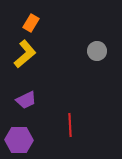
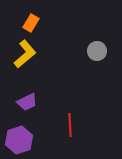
purple trapezoid: moved 1 px right, 2 px down
purple hexagon: rotated 20 degrees counterclockwise
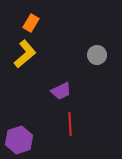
gray circle: moved 4 px down
purple trapezoid: moved 34 px right, 11 px up
red line: moved 1 px up
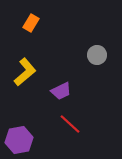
yellow L-shape: moved 18 px down
red line: rotated 45 degrees counterclockwise
purple hexagon: rotated 8 degrees clockwise
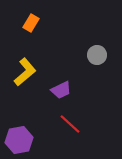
purple trapezoid: moved 1 px up
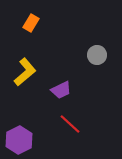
purple hexagon: rotated 16 degrees counterclockwise
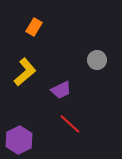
orange rectangle: moved 3 px right, 4 px down
gray circle: moved 5 px down
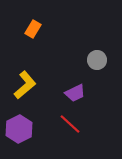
orange rectangle: moved 1 px left, 2 px down
yellow L-shape: moved 13 px down
purple trapezoid: moved 14 px right, 3 px down
purple hexagon: moved 11 px up
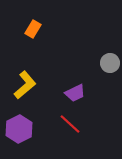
gray circle: moved 13 px right, 3 px down
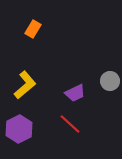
gray circle: moved 18 px down
